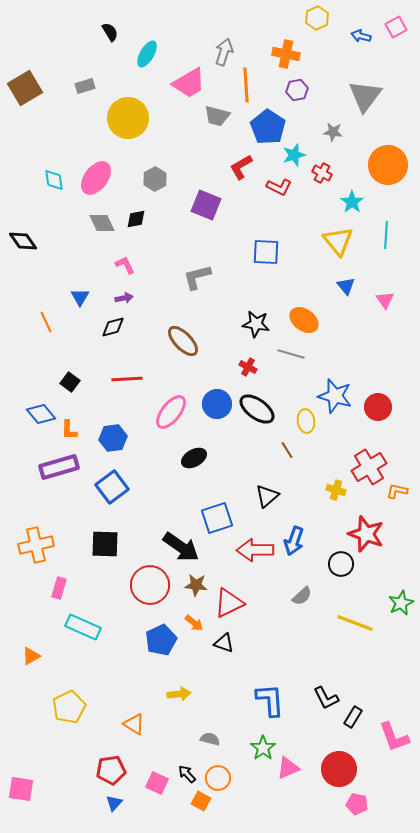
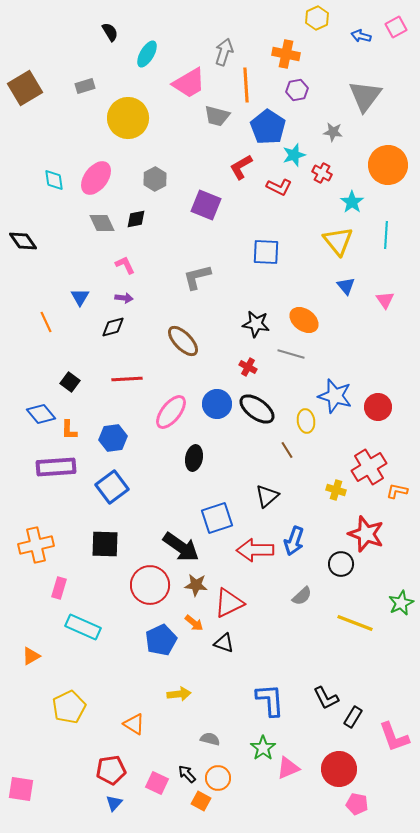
purple arrow at (124, 298): rotated 18 degrees clockwise
black ellipse at (194, 458): rotated 50 degrees counterclockwise
purple rectangle at (59, 467): moved 3 px left; rotated 12 degrees clockwise
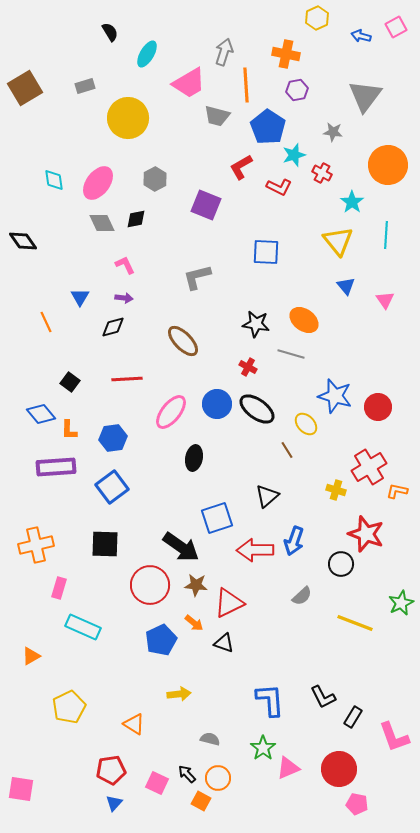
pink ellipse at (96, 178): moved 2 px right, 5 px down
yellow ellipse at (306, 421): moved 3 px down; rotated 35 degrees counterclockwise
black L-shape at (326, 698): moved 3 px left, 1 px up
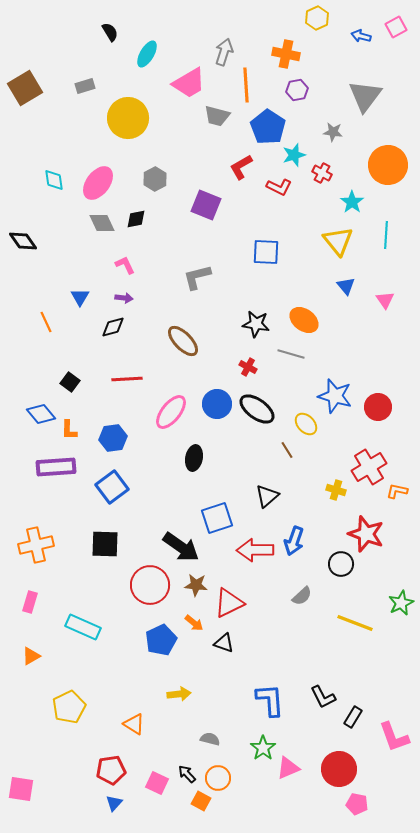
pink rectangle at (59, 588): moved 29 px left, 14 px down
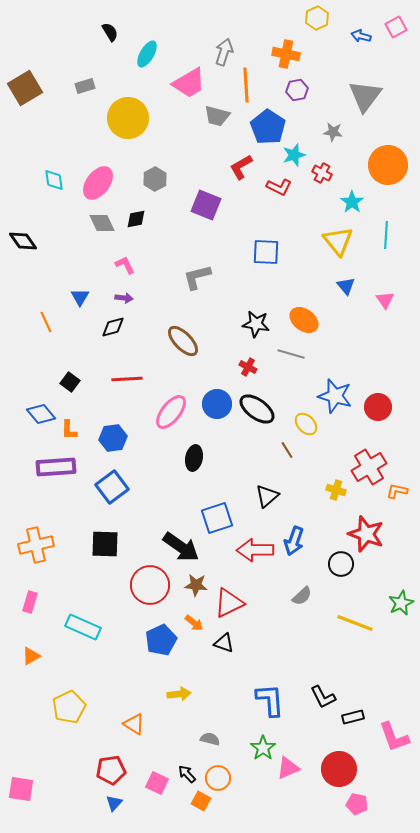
black rectangle at (353, 717): rotated 45 degrees clockwise
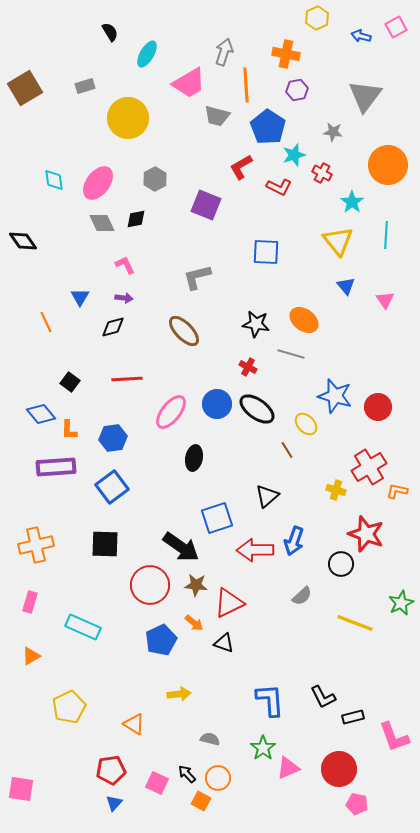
brown ellipse at (183, 341): moved 1 px right, 10 px up
